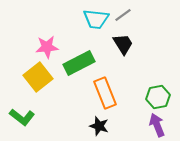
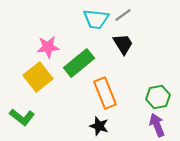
pink star: moved 1 px right
green rectangle: rotated 12 degrees counterclockwise
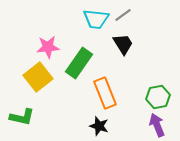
green rectangle: rotated 16 degrees counterclockwise
green L-shape: rotated 25 degrees counterclockwise
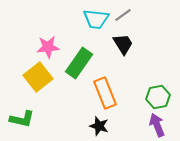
green L-shape: moved 2 px down
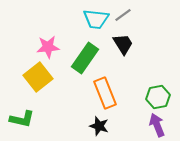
green rectangle: moved 6 px right, 5 px up
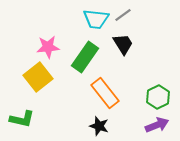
green rectangle: moved 1 px up
orange rectangle: rotated 16 degrees counterclockwise
green hexagon: rotated 15 degrees counterclockwise
purple arrow: rotated 90 degrees clockwise
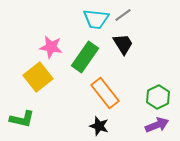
pink star: moved 3 px right; rotated 15 degrees clockwise
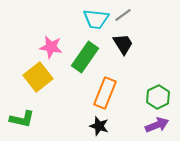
orange rectangle: rotated 60 degrees clockwise
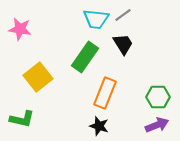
pink star: moved 31 px left, 18 px up
green hexagon: rotated 25 degrees clockwise
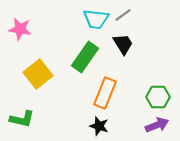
yellow square: moved 3 px up
